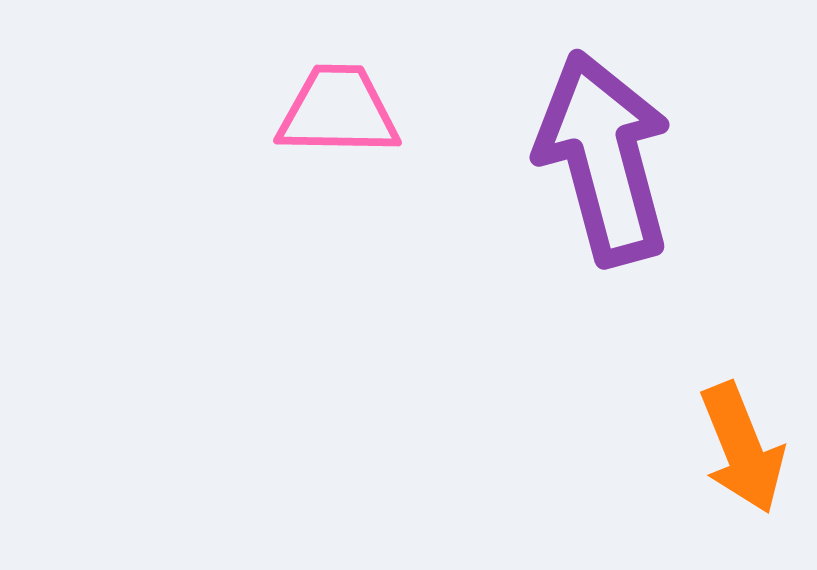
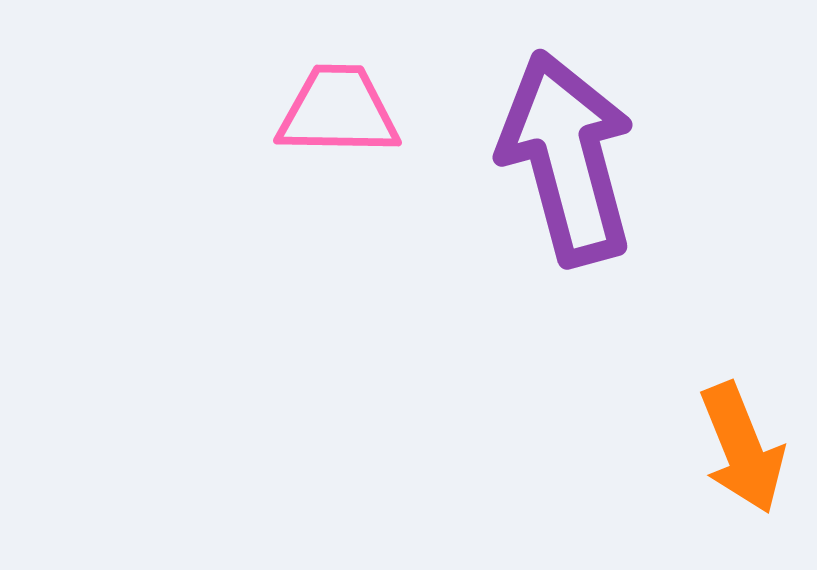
purple arrow: moved 37 px left
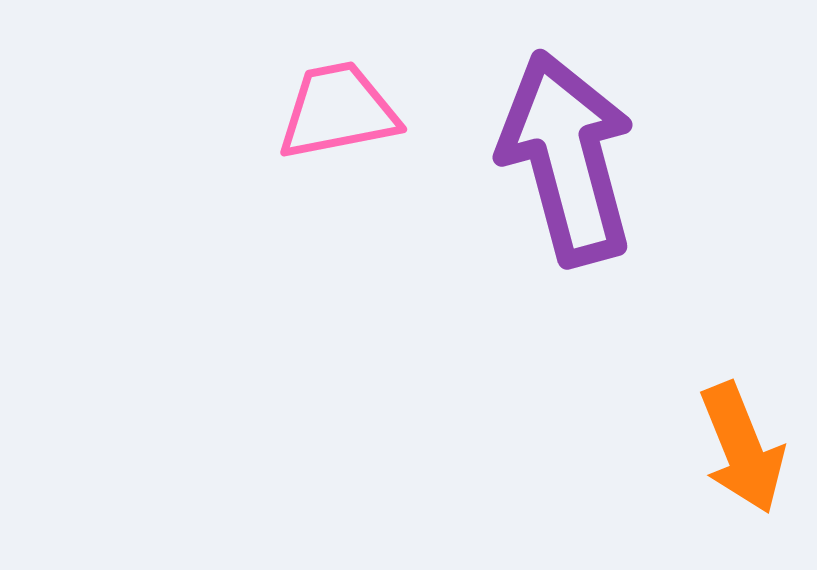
pink trapezoid: rotated 12 degrees counterclockwise
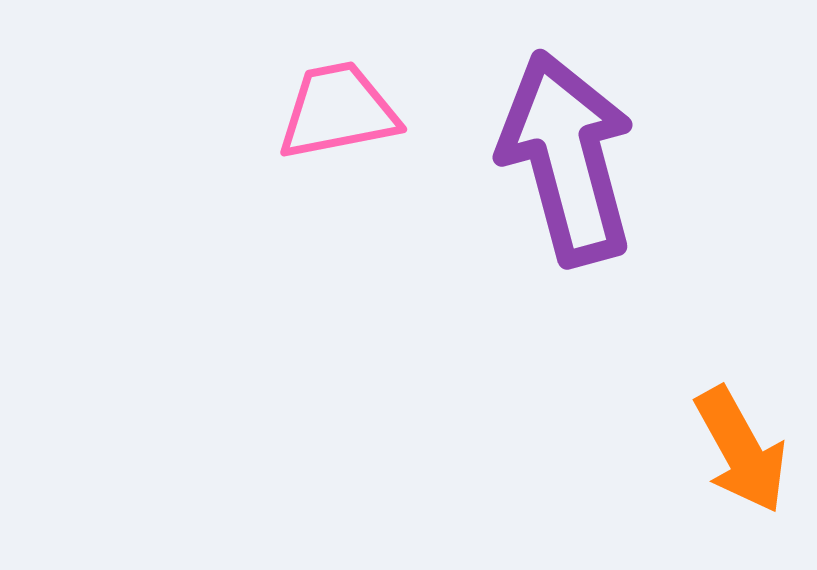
orange arrow: moved 1 px left, 2 px down; rotated 7 degrees counterclockwise
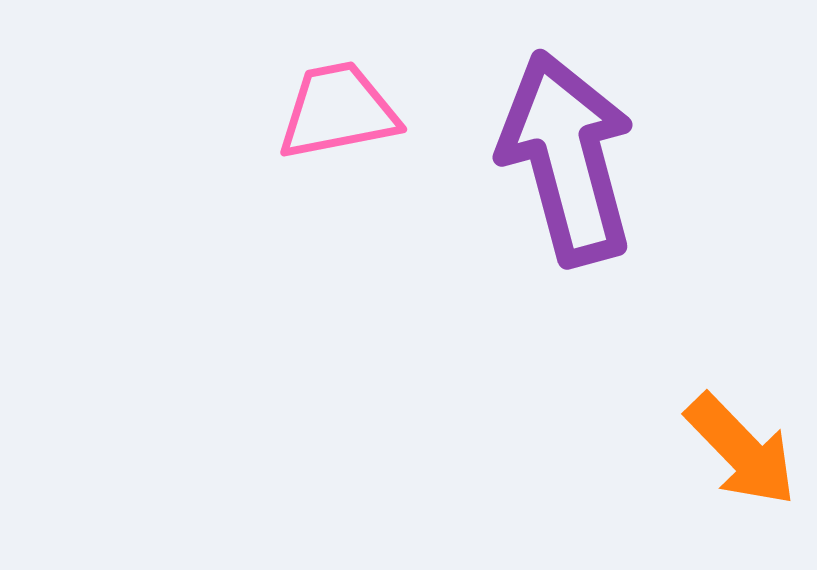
orange arrow: rotated 15 degrees counterclockwise
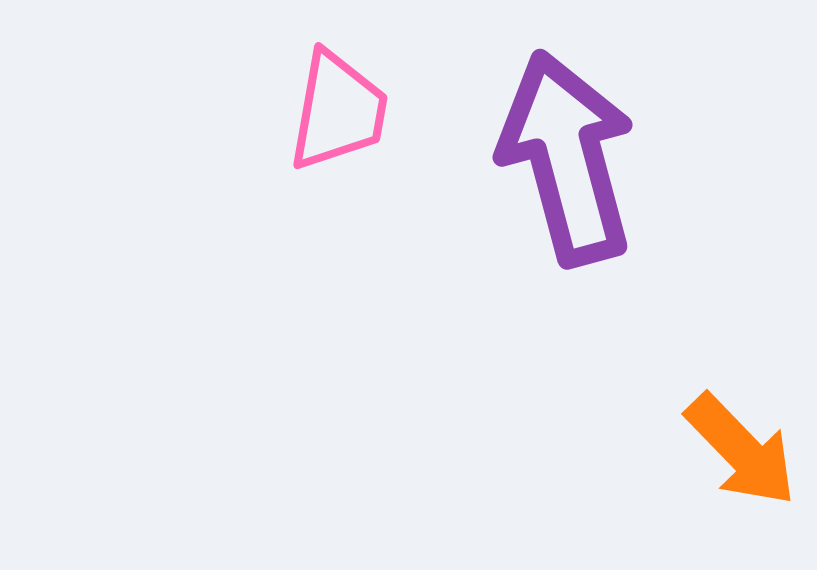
pink trapezoid: rotated 111 degrees clockwise
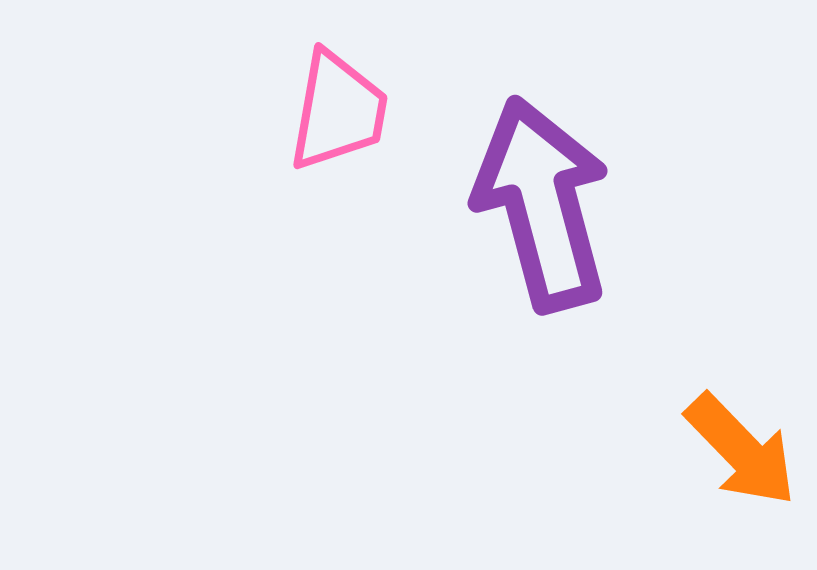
purple arrow: moved 25 px left, 46 px down
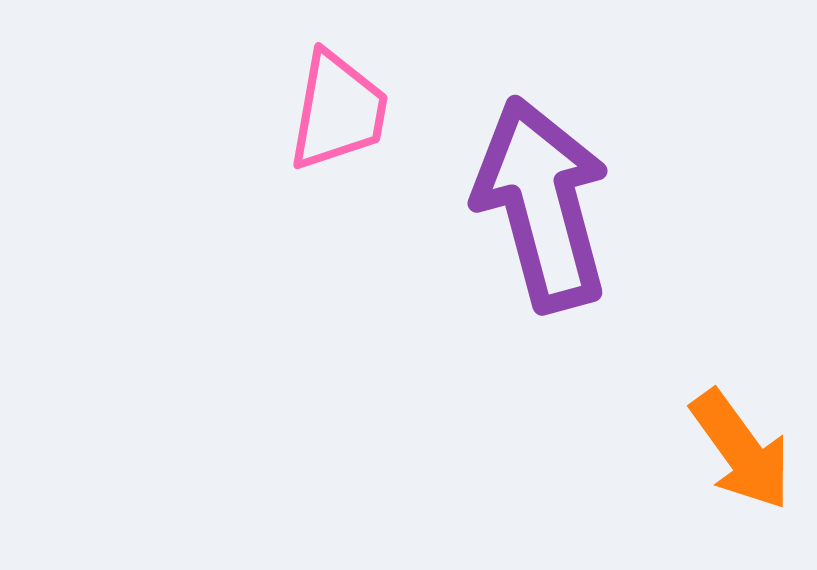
orange arrow: rotated 8 degrees clockwise
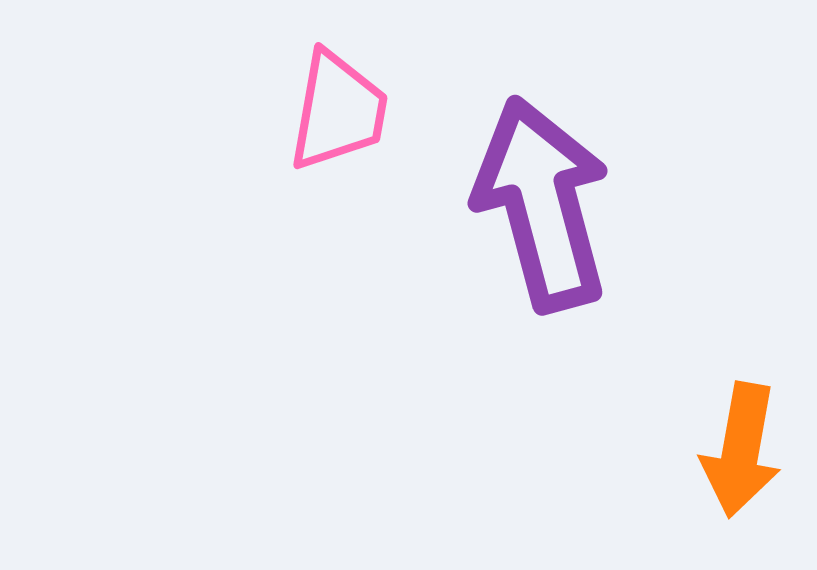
orange arrow: rotated 46 degrees clockwise
